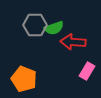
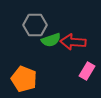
green semicircle: moved 3 px left, 12 px down
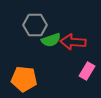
orange pentagon: rotated 15 degrees counterclockwise
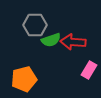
pink rectangle: moved 2 px right, 1 px up
orange pentagon: rotated 20 degrees counterclockwise
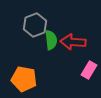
gray hexagon: rotated 20 degrees counterclockwise
green semicircle: rotated 78 degrees counterclockwise
orange pentagon: rotated 25 degrees clockwise
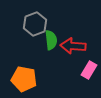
gray hexagon: moved 1 px up
red arrow: moved 4 px down
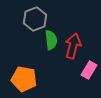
gray hexagon: moved 5 px up
red arrow: rotated 100 degrees clockwise
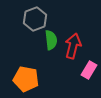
orange pentagon: moved 2 px right
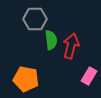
gray hexagon: rotated 20 degrees clockwise
red arrow: moved 2 px left
pink rectangle: moved 6 px down
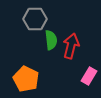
orange pentagon: rotated 15 degrees clockwise
